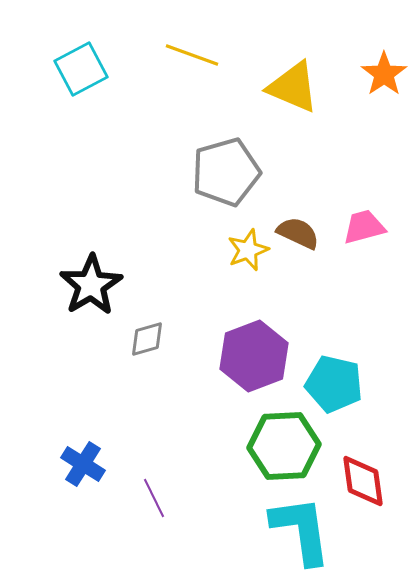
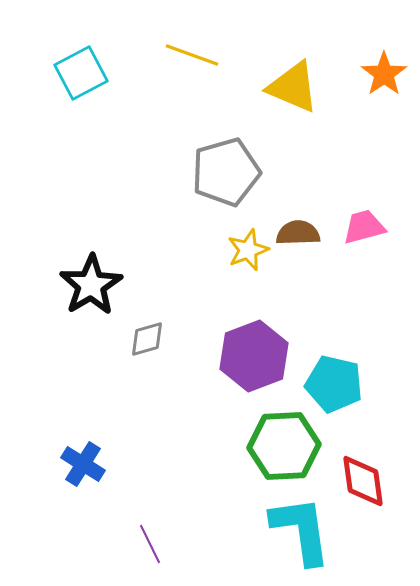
cyan square: moved 4 px down
brown semicircle: rotated 27 degrees counterclockwise
purple line: moved 4 px left, 46 px down
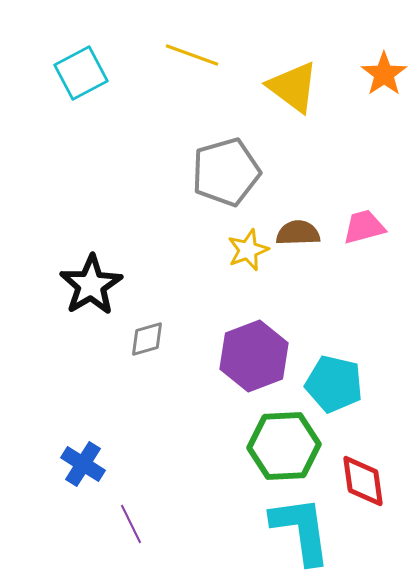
yellow triangle: rotated 14 degrees clockwise
purple line: moved 19 px left, 20 px up
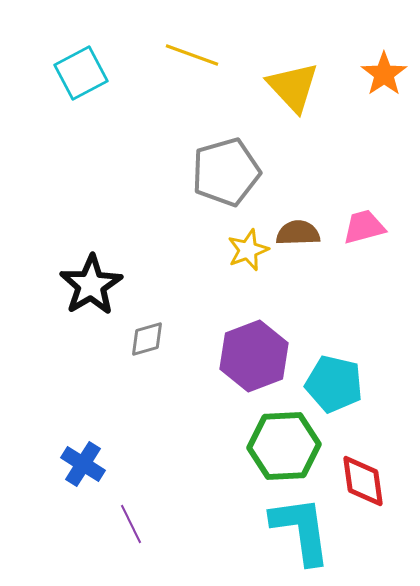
yellow triangle: rotated 10 degrees clockwise
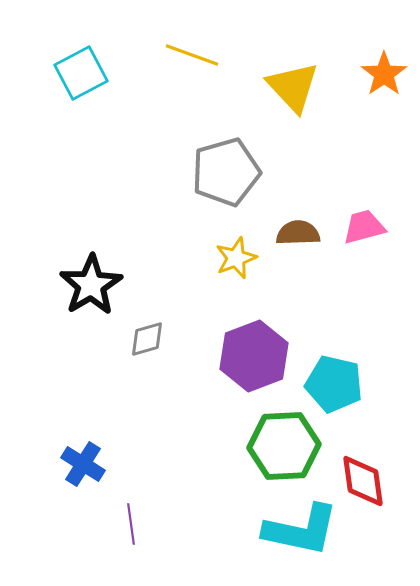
yellow star: moved 12 px left, 8 px down
purple line: rotated 18 degrees clockwise
cyan L-shape: rotated 110 degrees clockwise
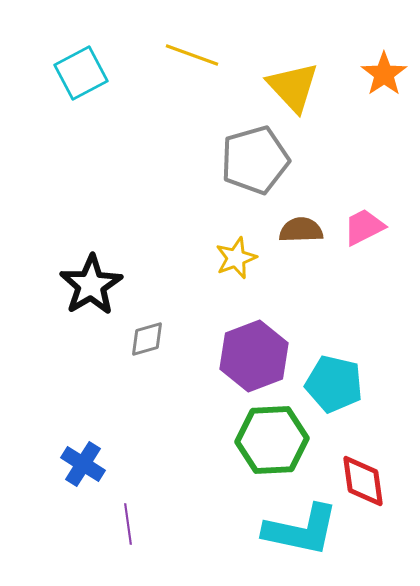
gray pentagon: moved 29 px right, 12 px up
pink trapezoid: rotated 12 degrees counterclockwise
brown semicircle: moved 3 px right, 3 px up
green hexagon: moved 12 px left, 6 px up
purple line: moved 3 px left
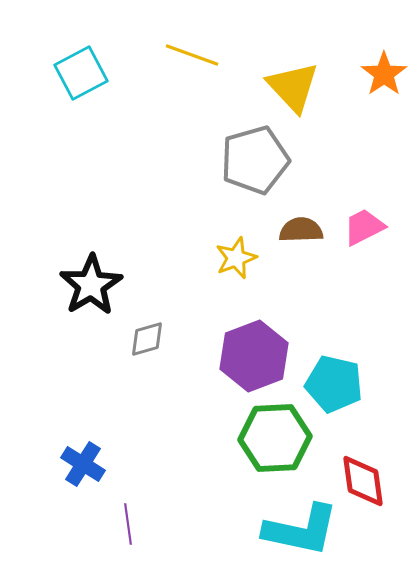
green hexagon: moved 3 px right, 2 px up
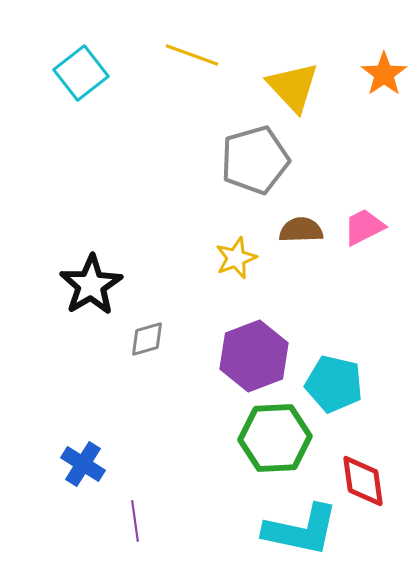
cyan square: rotated 10 degrees counterclockwise
purple line: moved 7 px right, 3 px up
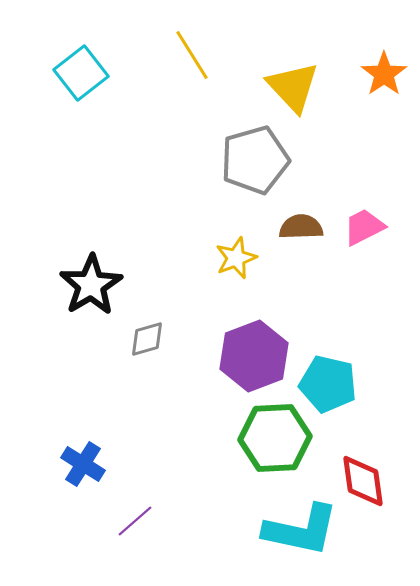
yellow line: rotated 38 degrees clockwise
brown semicircle: moved 3 px up
cyan pentagon: moved 6 px left
purple line: rotated 57 degrees clockwise
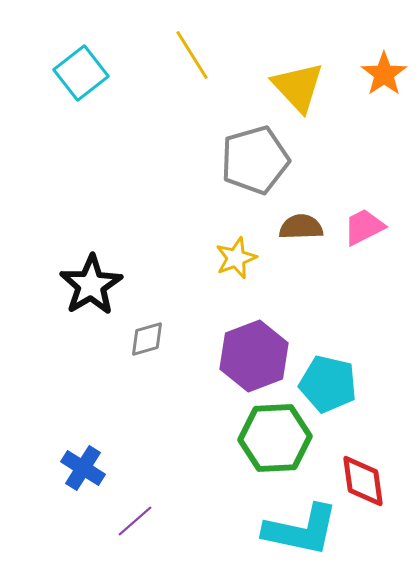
yellow triangle: moved 5 px right
blue cross: moved 4 px down
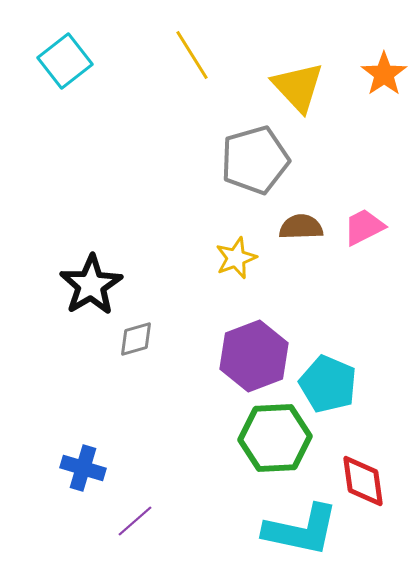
cyan square: moved 16 px left, 12 px up
gray diamond: moved 11 px left
cyan pentagon: rotated 10 degrees clockwise
blue cross: rotated 15 degrees counterclockwise
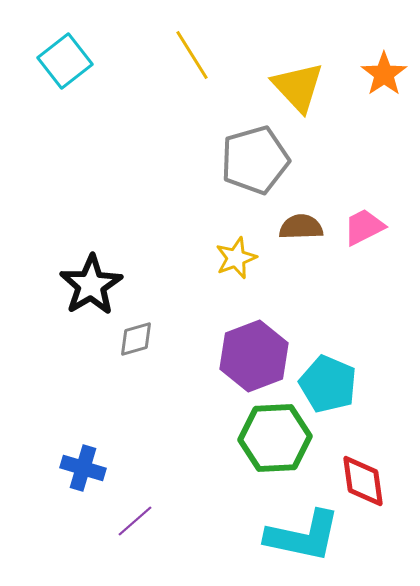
cyan L-shape: moved 2 px right, 6 px down
